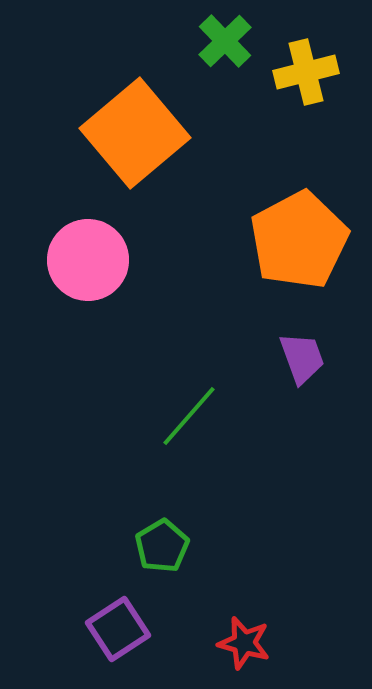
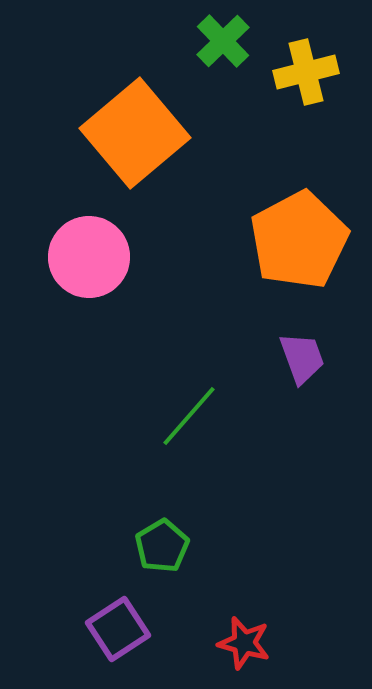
green cross: moved 2 px left
pink circle: moved 1 px right, 3 px up
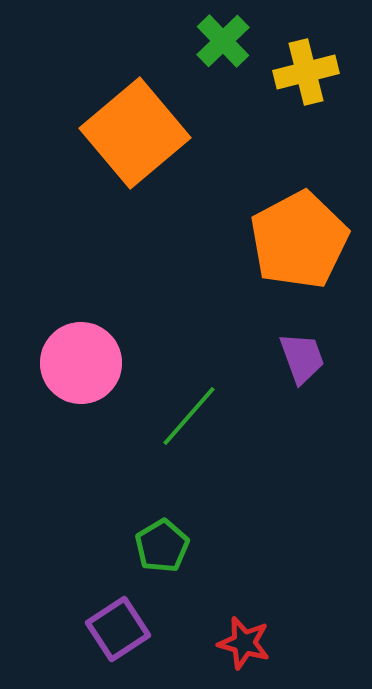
pink circle: moved 8 px left, 106 px down
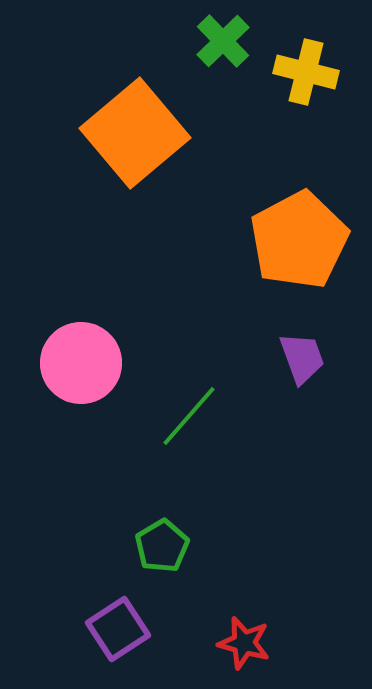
yellow cross: rotated 28 degrees clockwise
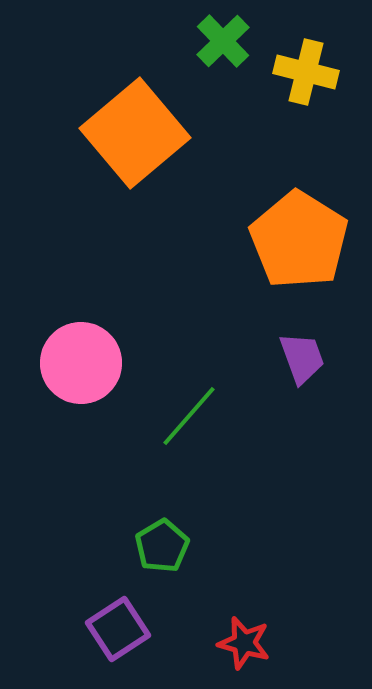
orange pentagon: rotated 12 degrees counterclockwise
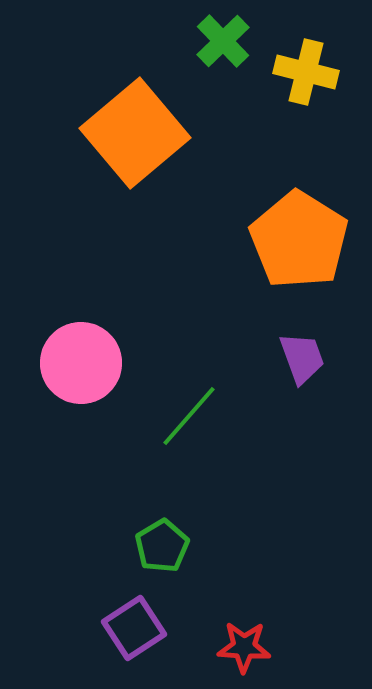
purple square: moved 16 px right, 1 px up
red star: moved 4 px down; rotated 12 degrees counterclockwise
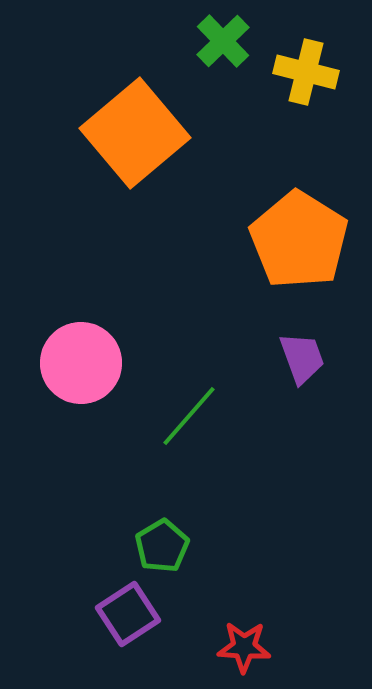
purple square: moved 6 px left, 14 px up
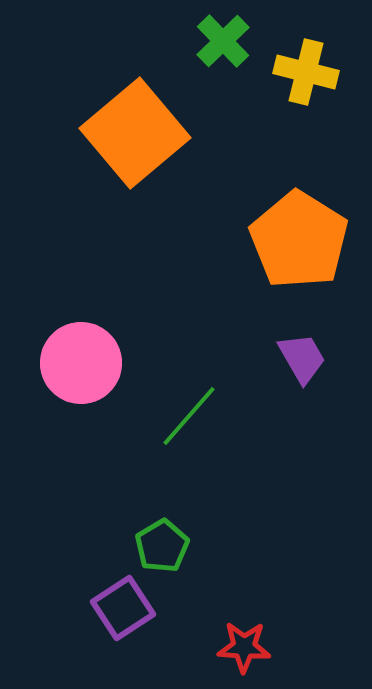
purple trapezoid: rotated 10 degrees counterclockwise
purple square: moved 5 px left, 6 px up
